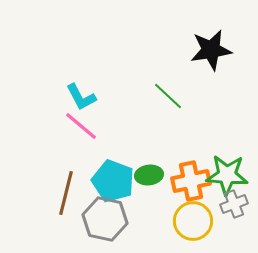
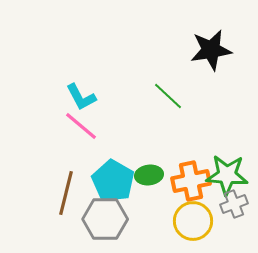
cyan pentagon: rotated 9 degrees clockwise
gray hexagon: rotated 12 degrees counterclockwise
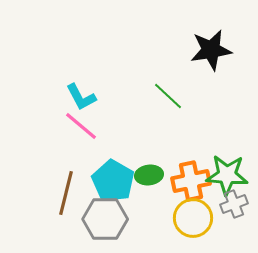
yellow circle: moved 3 px up
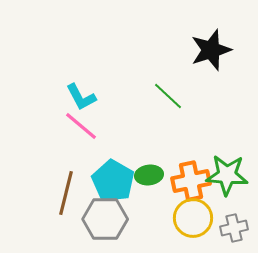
black star: rotated 9 degrees counterclockwise
gray cross: moved 24 px down; rotated 8 degrees clockwise
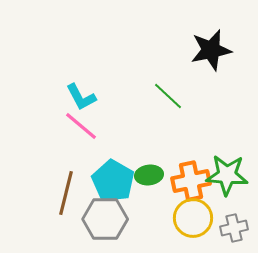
black star: rotated 6 degrees clockwise
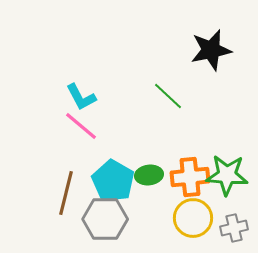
orange cross: moved 1 px left, 4 px up; rotated 6 degrees clockwise
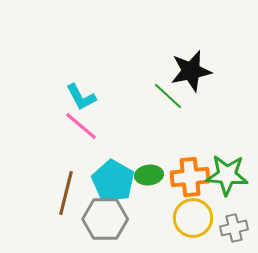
black star: moved 20 px left, 21 px down
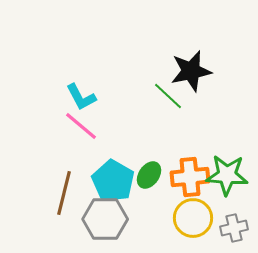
green ellipse: rotated 48 degrees counterclockwise
brown line: moved 2 px left
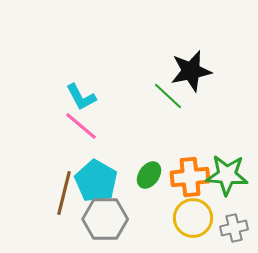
cyan pentagon: moved 17 px left
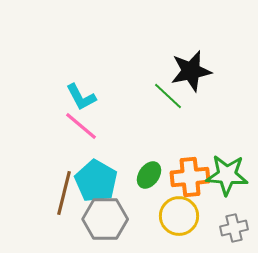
yellow circle: moved 14 px left, 2 px up
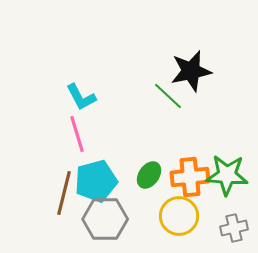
pink line: moved 4 px left, 8 px down; rotated 33 degrees clockwise
cyan pentagon: rotated 27 degrees clockwise
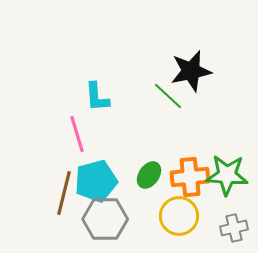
cyan L-shape: moved 16 px right; rotated 24 degrees clockwise
